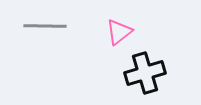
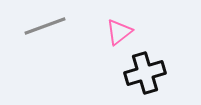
gray line: rotated 21 degrees counterclockwise
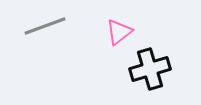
black cross: moved 5 px right, 4 px up
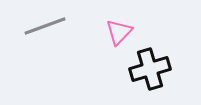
pink triangle: rotated 8 degrees counterclockwise
